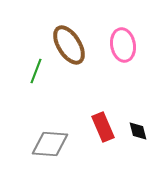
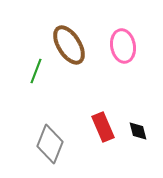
pink ellipse: moved 1 px down
gray diamond: rotated 72 degrees counterclockwise
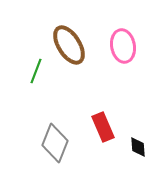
black diamond: moved 16 px down; rotated 10 degrees clockwise
gray diamond: moved 5 px right, 1 px up
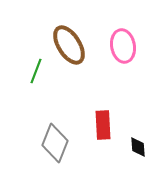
red rectangle: moved 2 px up; rotated 20 degrees clockwise
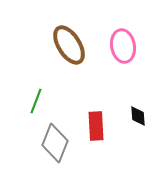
green line: moved 30 px down
red rectangle: moved 7 px left, 1 px down
black diamond: moved 31 px up
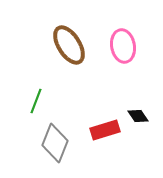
black diamond: rotated 30 degrees counterclockwise
red rectangle: moved 9 px right, 4 px down; rotated 76 degrees clockwise
